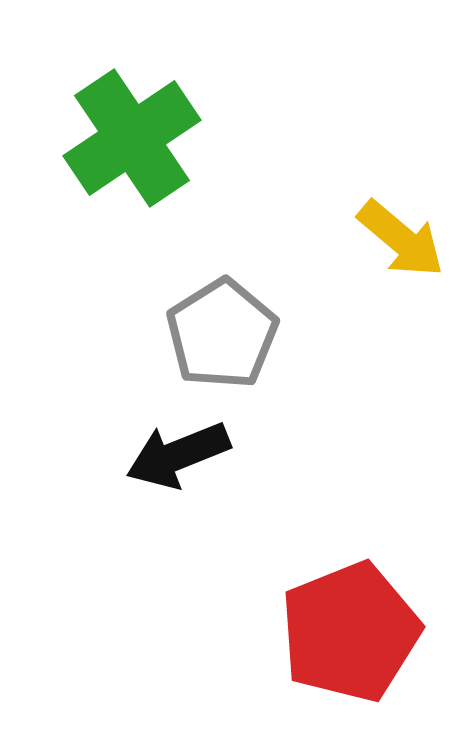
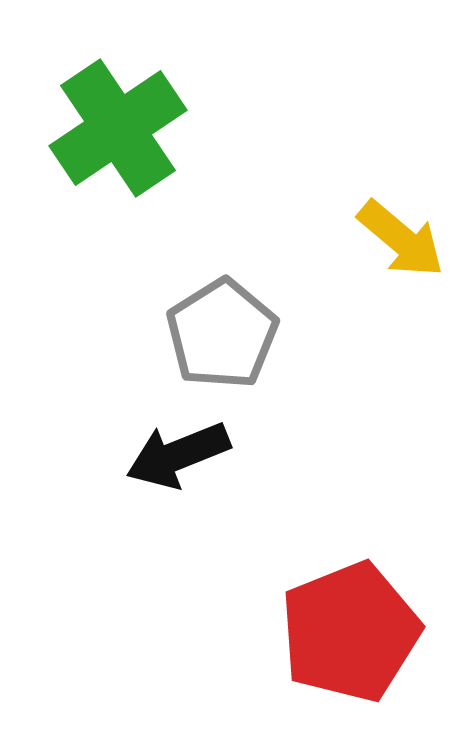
green cross: moved 14 px left, 10 px up
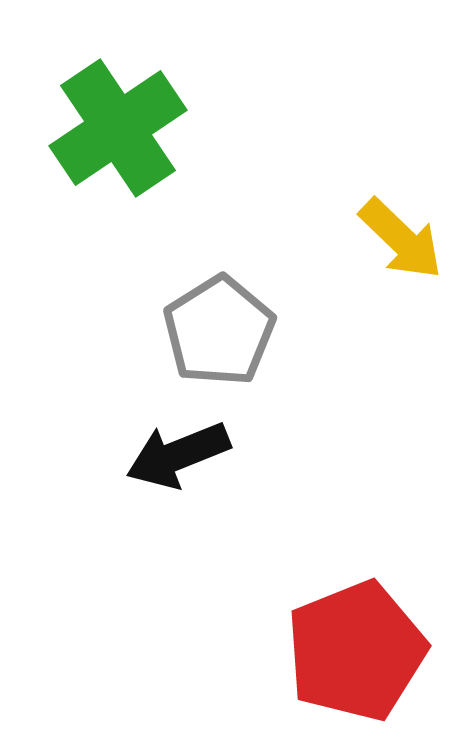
yellow arrow: rotated 4 degrees clockwise
gray pentagon: moved 3 px left, 3 px up
red pentagon: moved 6 px right, 19 px down
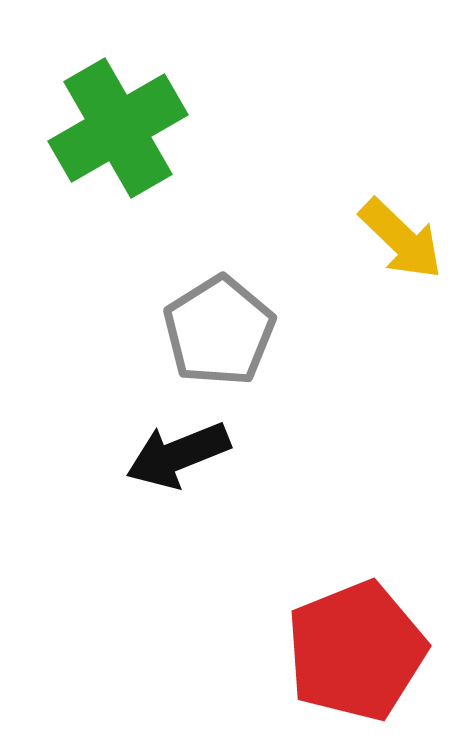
green cross: rotated 4 degrees clockwise
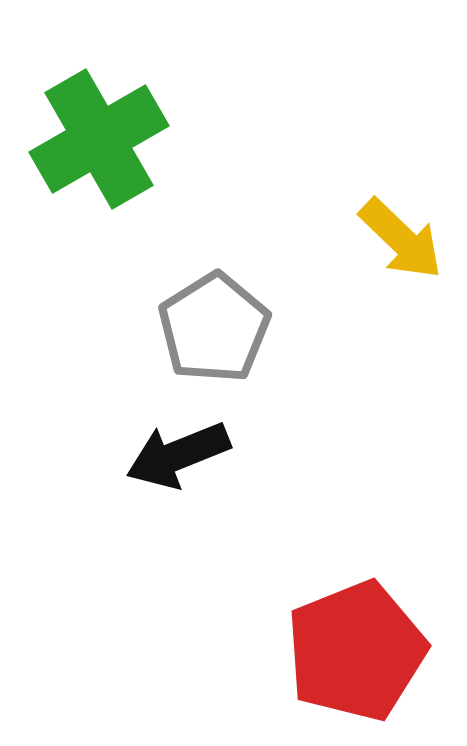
green cross: moved 19 px left, 11 px down
gray pentagon: moved 5 px left, 3 px up
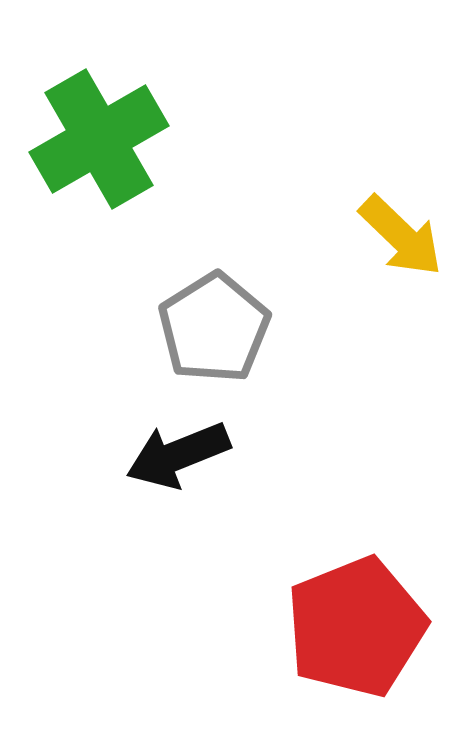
yellow arrow: moved 3 px up
red pentagon: moved 24 px up
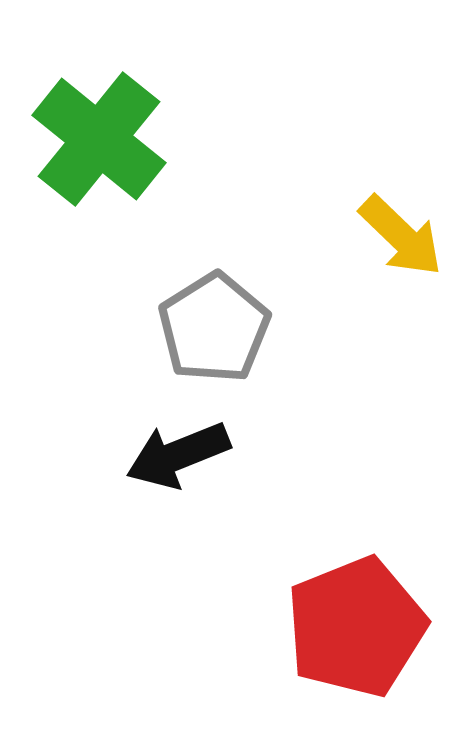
green cross: rotated 21 degrees counterclockwise
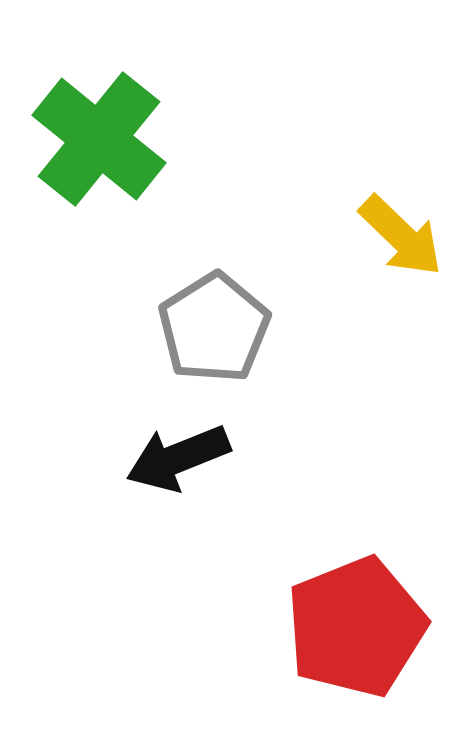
black arrow: moved 3 px down
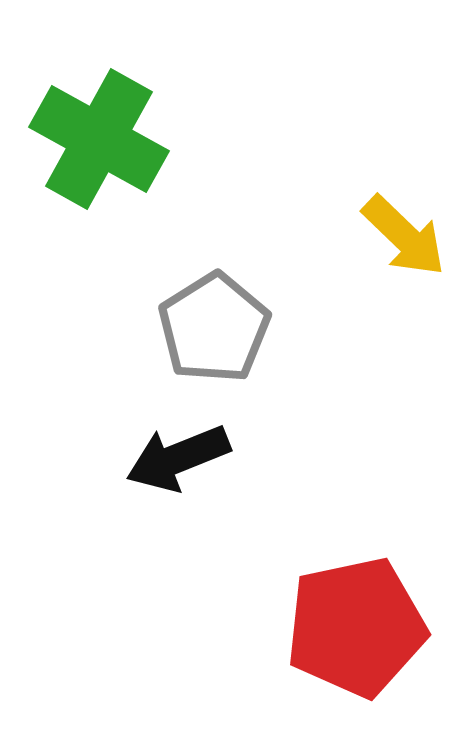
green cross: rotated 10 degrees counterclockwise
yellow arrow: moved 3 px right
red pentagon: rotated 10 degrees clockwise
